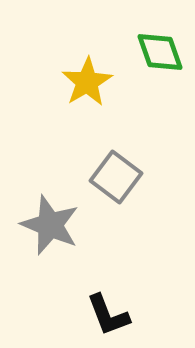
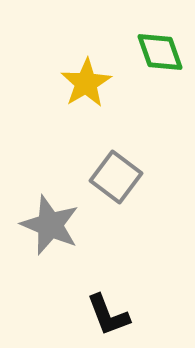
yellow star: moved 1 px left, 1 px down
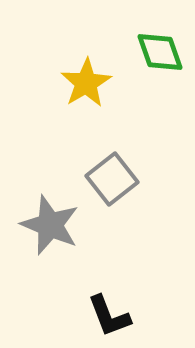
gray square: moved 4 px left, 2 px down; rotated 15 degrees clockwise
black L-shape: moved 1 px right, 1 px down
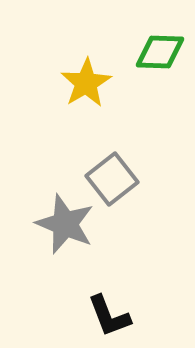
green diamond: rotated 69 degrees counterclockwise
gray star: moved 15 px right, 1 px up
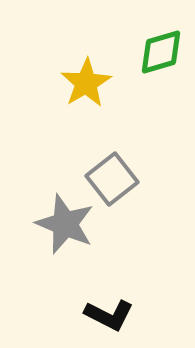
green diamond: moved 1 px right; rotated 18 degrees counterclockwise
black L-shape: moved 1 px up; rotated 42 degrees counterclockwise
